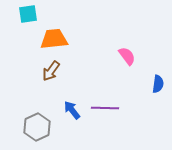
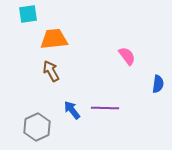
brown arrow: rotated 115 degrees clockwise
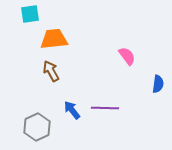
cyan square: moved 2 px right
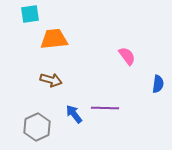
brown arrow: moved 9 px down; rotated 135 degrees clockwise
blue arrow: moved 2 px right, 4 px down
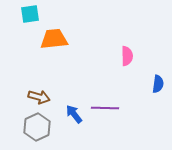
pink semicircle: rotated 36 degrees clockwise
brown arrow: moved 12 px left, 17 px down
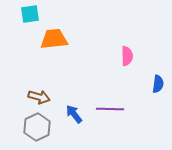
purple line: moved 5 px right, 1 px down
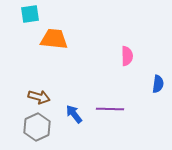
orange trapezoid: rotated 12 degrees clockwise
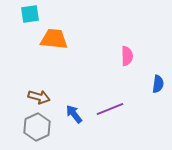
purple line: rotated 24 degrees counterclockwise
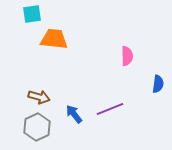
cyan square: moved 2 px right
